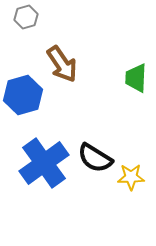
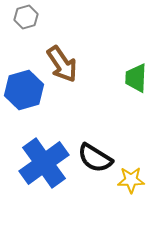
blue hexagon: moved 1 px right, 5 px up
yellow star: moved 3 px down
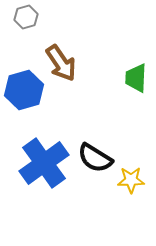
brown arrow: moved 1 px left, 1 px up
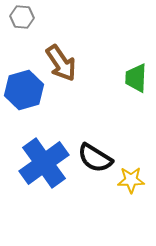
gray hexagon: moved 4 px left; rotated 20 degrees clockwise
